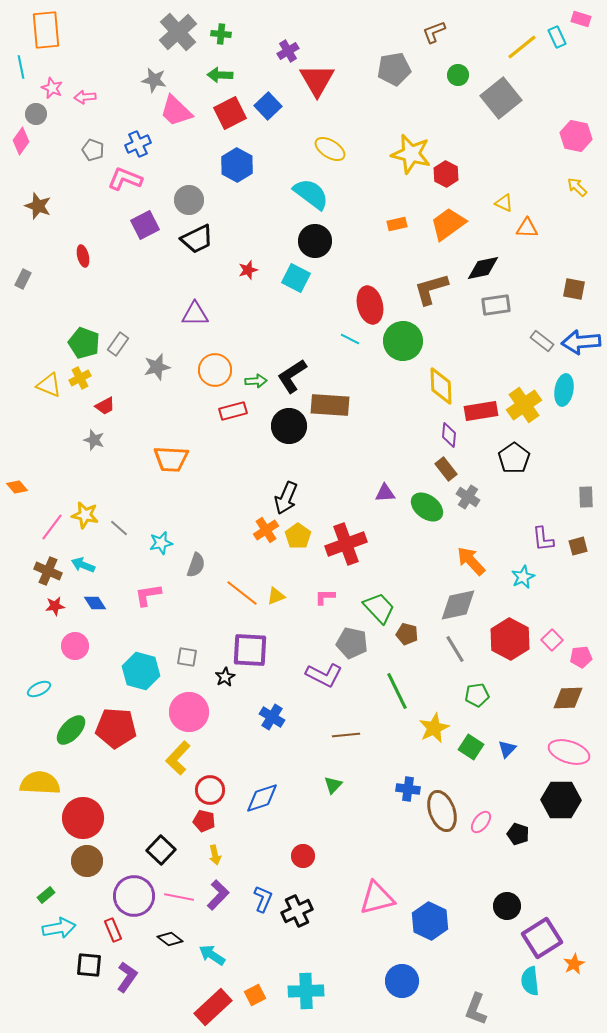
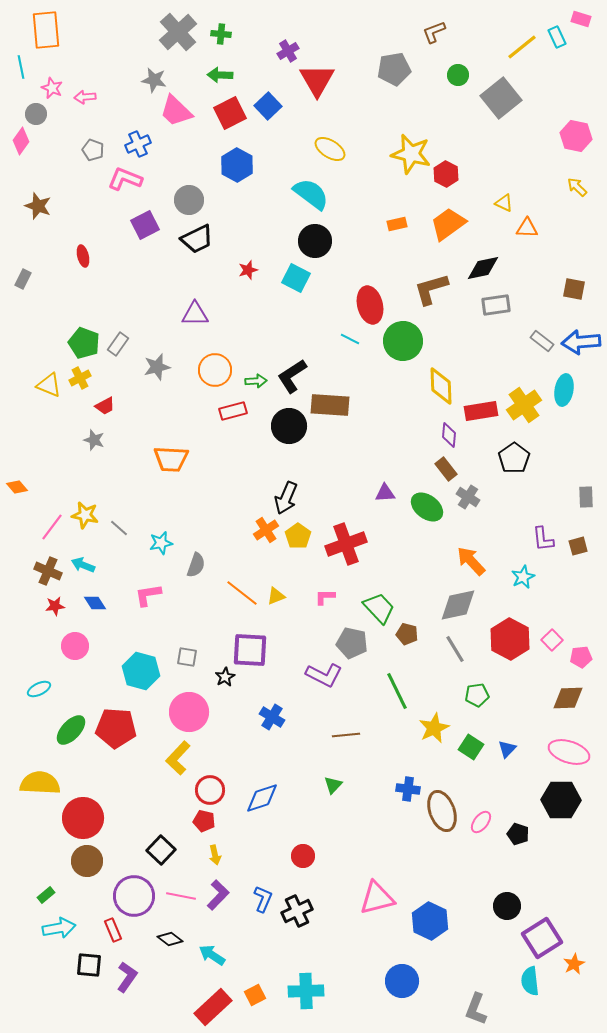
pink line at (179, 897): moved 2 px right, 1 px up
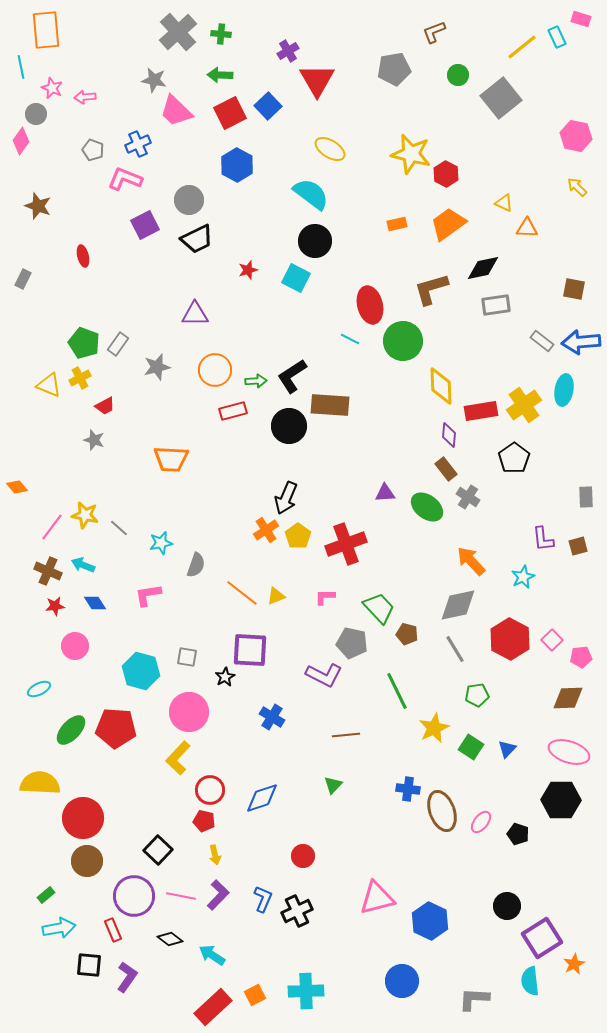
black square at (161, 850): moved 3 px left
gray L-shape at (476, 1009): moved 2 px left, 10 px up; rotated 72 degrees clockwise
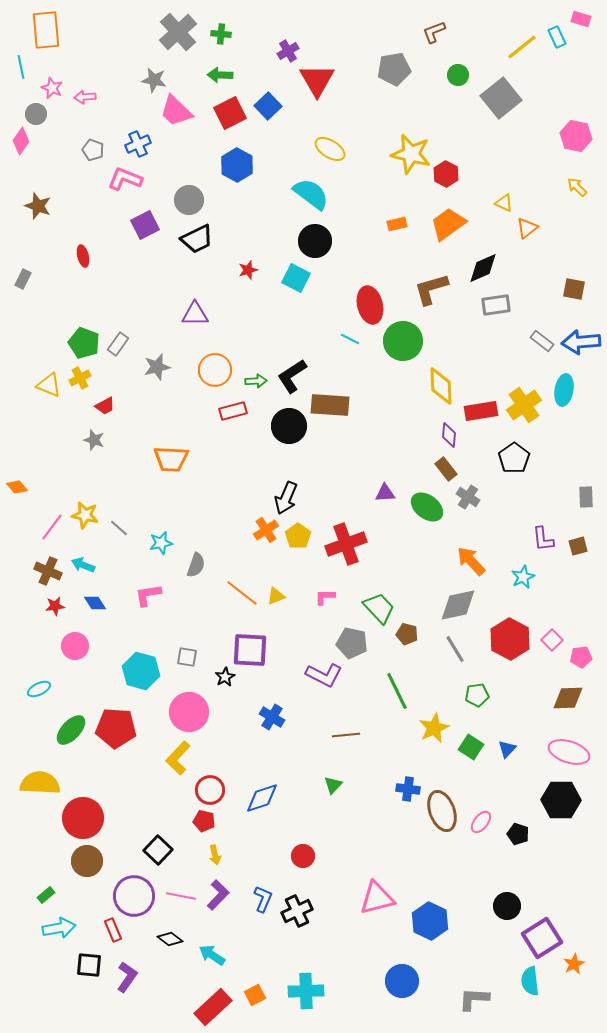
orange triangle at (527, 228): rotated 40 degrees counterclockwise
black diamond at (483, 268): rotated 12 degrees counterclockwise
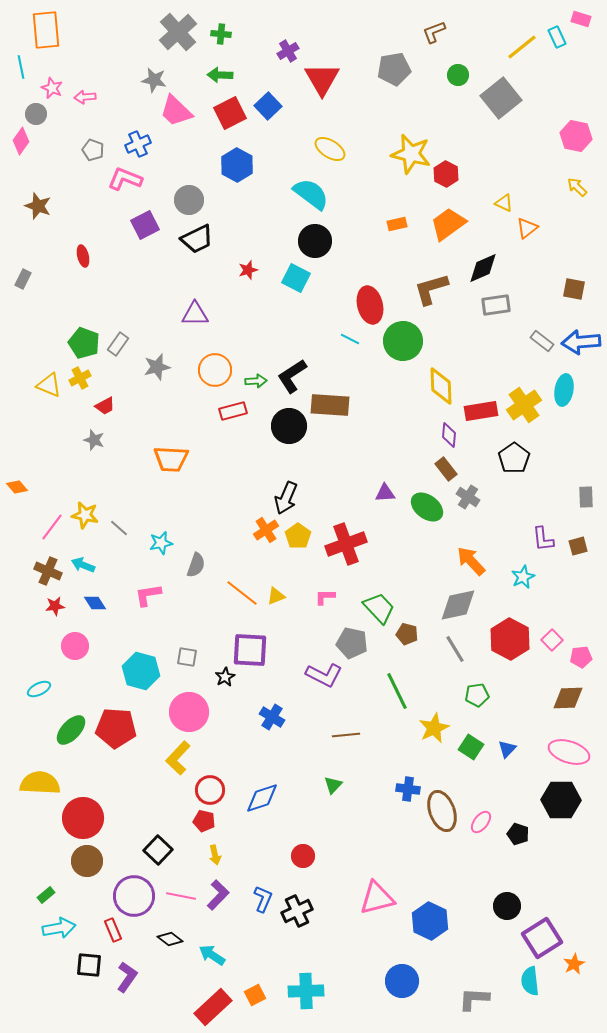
red triangle at (317, 80): moved 5 px right, 1 px up
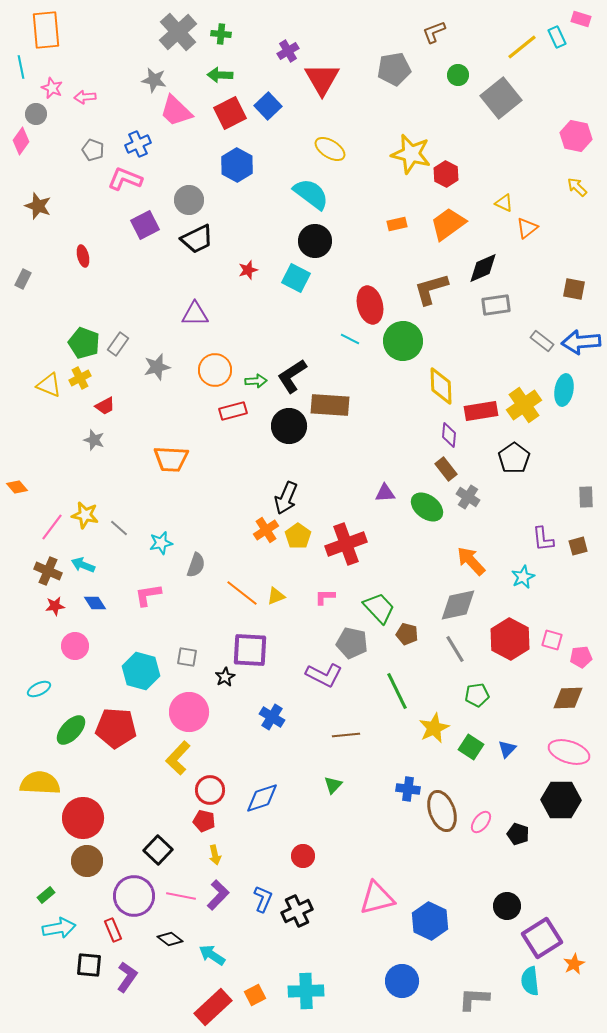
pink square at (552, 640): rotated 30 degrees counterclockwise
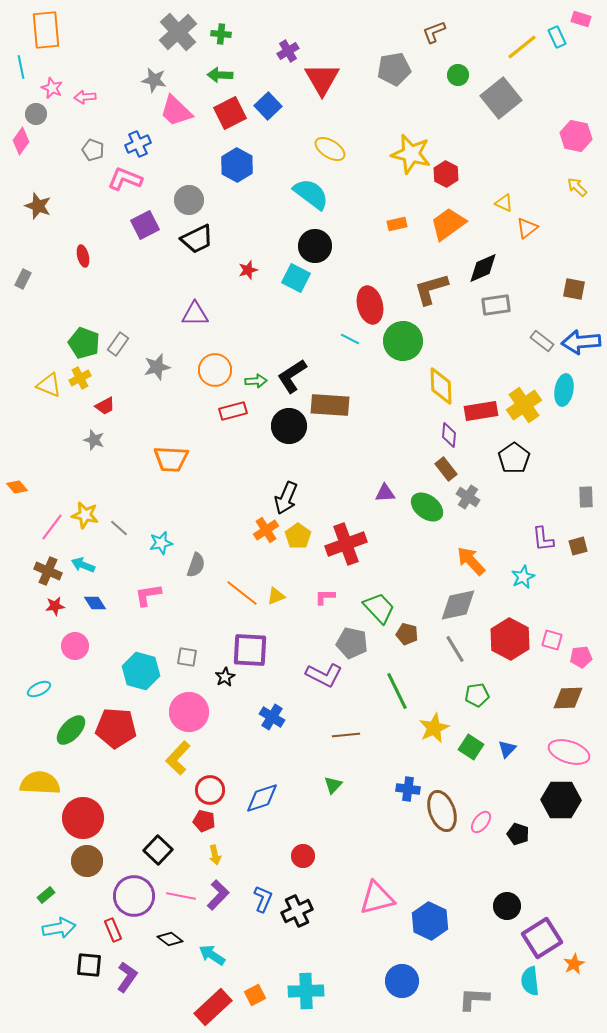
black circle at (315, 241): moved 5 px down
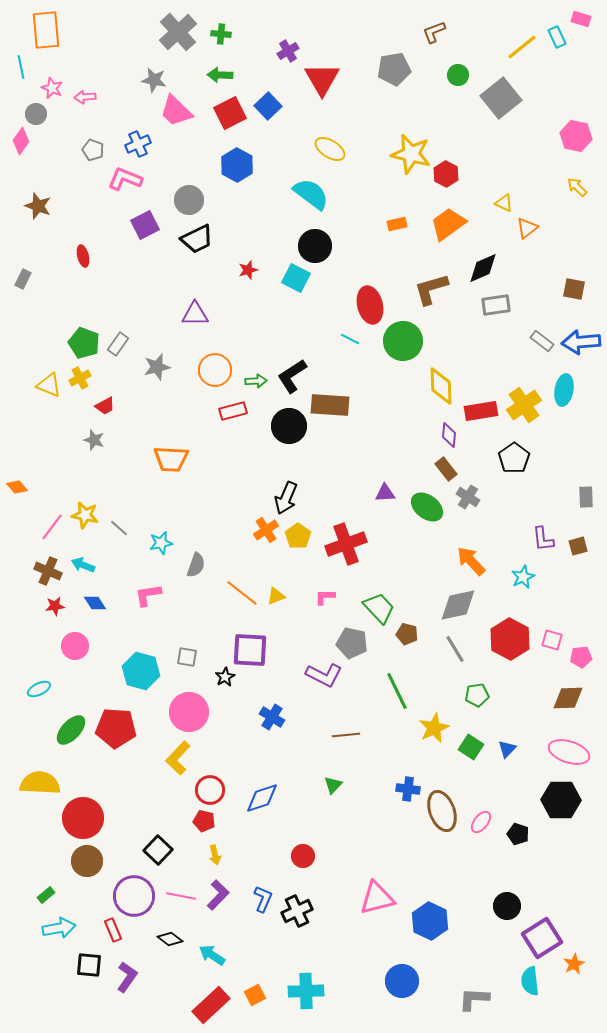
red rectangle at (213, 1007): moved 2 px left, 2 px up
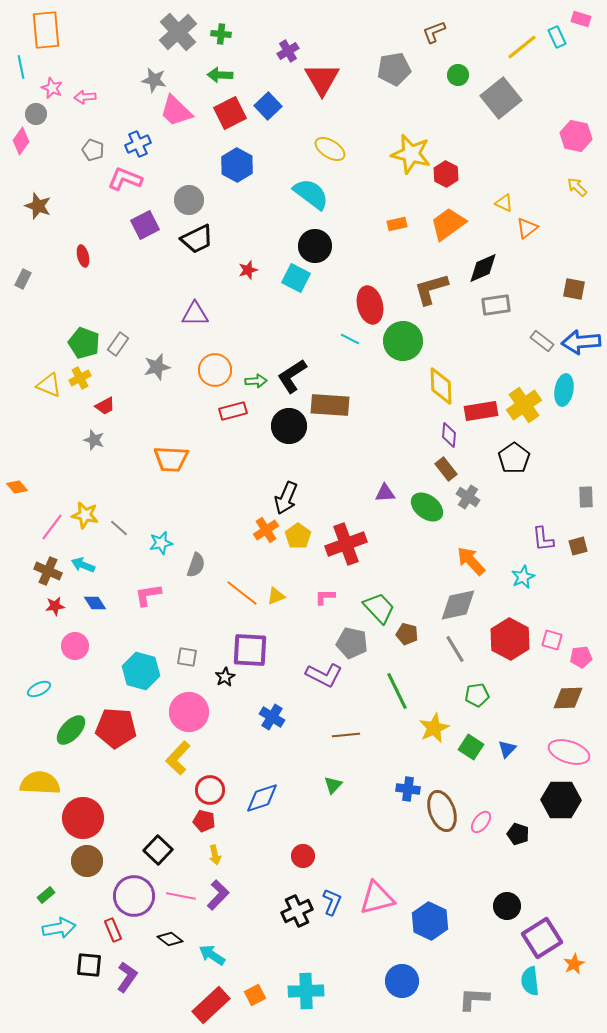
blue L-shape at (263, 899): moved 69 px right, 3 px down
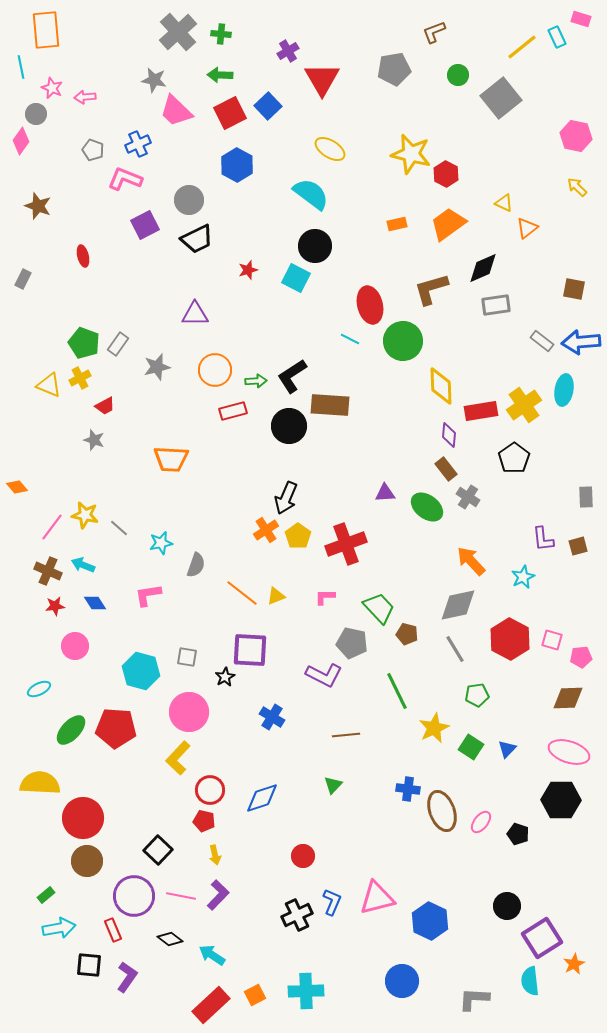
black cross at (297, 911): moved 4 px down
